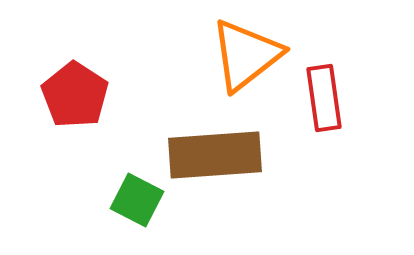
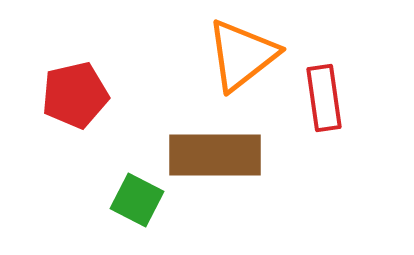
orange triangle: moved 4 px left
red pentagon: rotated 26 degrees clockwise
brown rectangle: rotated 4 degrees clockwise
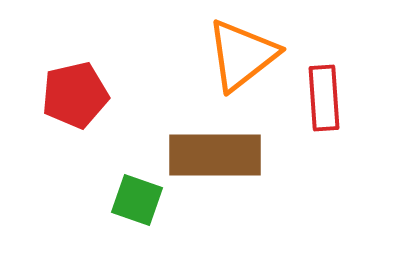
red rectangle: rotated 4 degrees clockwise
green square: rotated 8 degrees counterclockwise
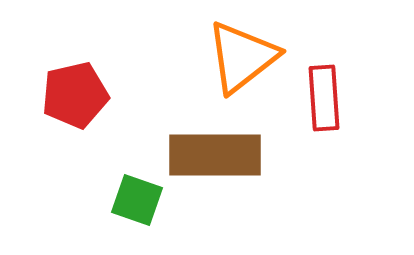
orange triangle: moved 2 px down
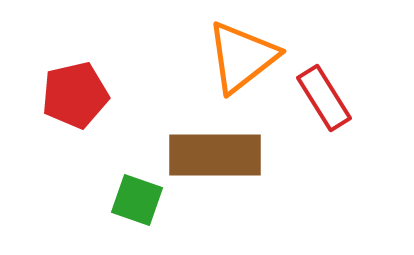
red rectangle: rotated 28 degrees counterclockwise
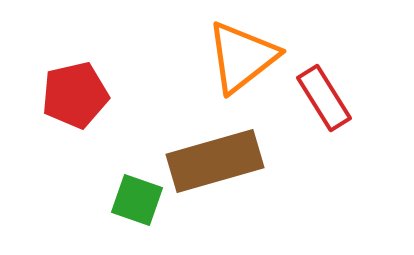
brown rectangle: moved 6 px down; rotated 16 degrees counterclockwise
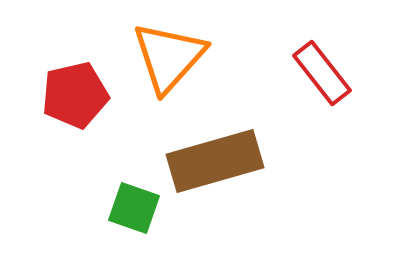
orange triangle: moved 73 px left; rotated 10 degrees counterclockwise
red rectangle: moved 2 px left, 25 px up; rotated 6 degrees counterclockwise
green square: moved 3 px left, 8 px down
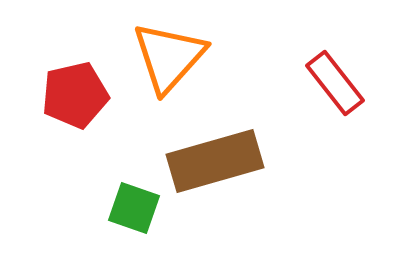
red rectangle: moved 13 px right, 10 px down
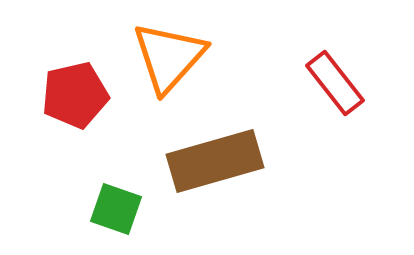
green square: moved 18 px left, 1 px down
